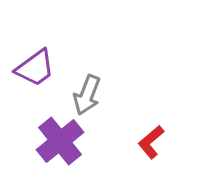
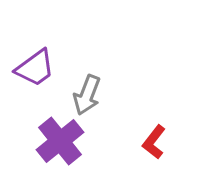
red L-shape: moved 3 px right; rotated 12 degrees counterclockwise
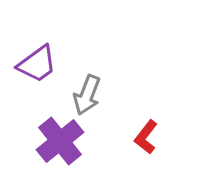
purple trapezoid: moved 2 px right, 4 px up
red L-shape: moved 8 px left, 5 px up
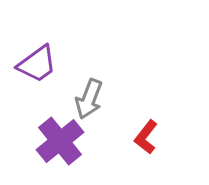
gray arrow: moved 2 px right, 4 px down
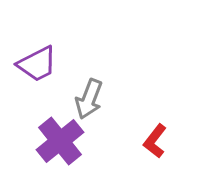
purple trapezoid: rotated 9 degrees clockwise
red L-shape: moved 9 px right, 4 px down
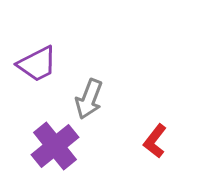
purple cross: moved 5 px left, 5 px down
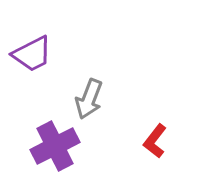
purple trapezoid: moved 5 px left, 10 px up
purple cross: rotated 12 degrees clockwise
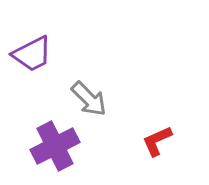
gray arrow: rotated 66 degrees counterclockwise
red L-shape: moved 2 px right; rotated 28 degrees clockwise
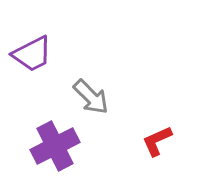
gray arrow: moved 2 px right, 2 px up
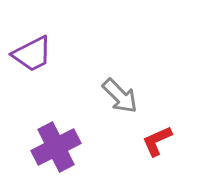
gray arrow: moved 29 px right, 1 px up
purple cross: moved 1 px right, 1 px down
